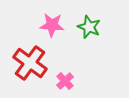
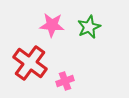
green star: rotated 25 degrees clockwise
pink cross: rotated 24 degrees clockwise
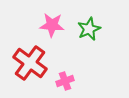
green star: moved 2 px down
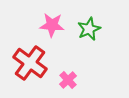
pink cross: moved 3 px right, 1 px up; rotated 24 degrees counterclockwise
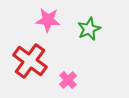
pink star: moved 4 px left, 5 px up
red cross: moved 2 px up
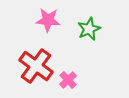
red cross: moved 6 px right, 5 px down
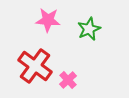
red cross: moved 1 px left
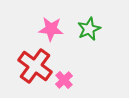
pink star: moved 3 px right, 9 px down
pink cross: moved 4 px left
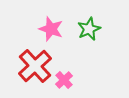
pink star: rotated 15 degrees clockwise
red cross: rotated 12 degrees clockwise
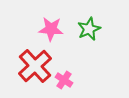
pink star: rotated 15 degrees counterclockwise
pink cross: rotated 12 degrees counterclockwise
